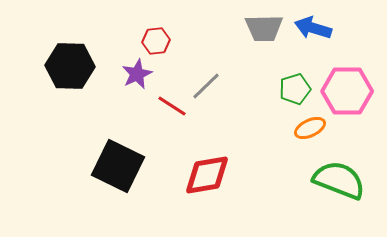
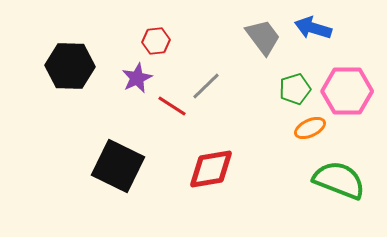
gray trapezoid: moved 1 px left, 9 px down; rotated 126 degrees counterclockwise
purple star: moved 4 px down
red diamond: moved 4 px right, 6 px up
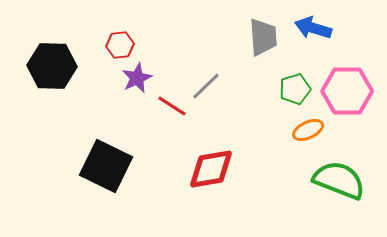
gray trapezoid: rotated 33 degrees clockwise
red hexagon: moved 36 px left, 4 px down
black hexagon: moved 18 px left
orange ellipse: moved 2 px left, 2 px down
black square: moved 12 px left
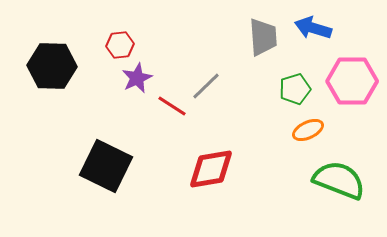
pink hexagon: moved 5 px right, 10 px up
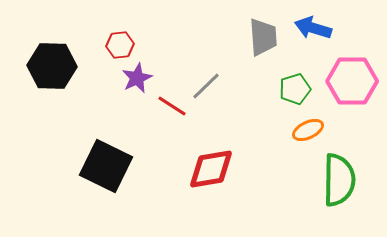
green semicircle: rotated 70 degrees clockwise
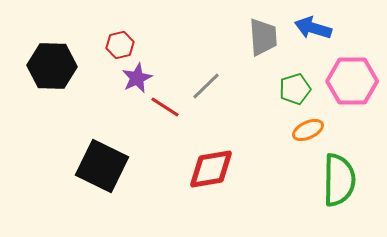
red hexagon: rotated 8 degrees counterclockwise
red line: moved 7 px left, 1 px down
black square: moved 4 px left
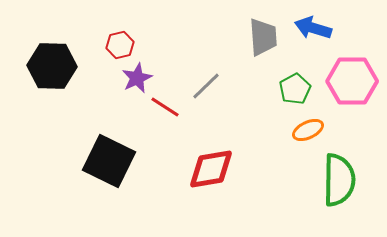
green pentagon: rotated 12 degrees counterclockwise
black square: moved 7 px right, 5 px up
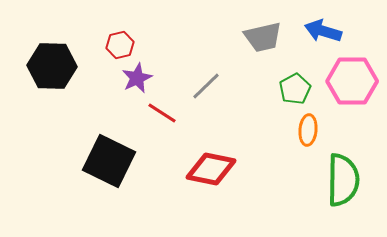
blue arrow: moved 10 px right, 3 px down
gray trapezoid: rotated 81 degrees clockwise
red line: moved 3 px left, 6 px down
orange ellipse: rotated 60 degrees counterclockwise
red diamond: rotated 21 degrees clockwise
green semicircle: moved 4 px right
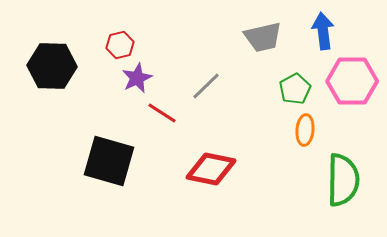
blue arrow: rotated 66 degrees clockwise
orange ellipse: moved 3 px left
black square: rotated 10 degrees counterclockwise
